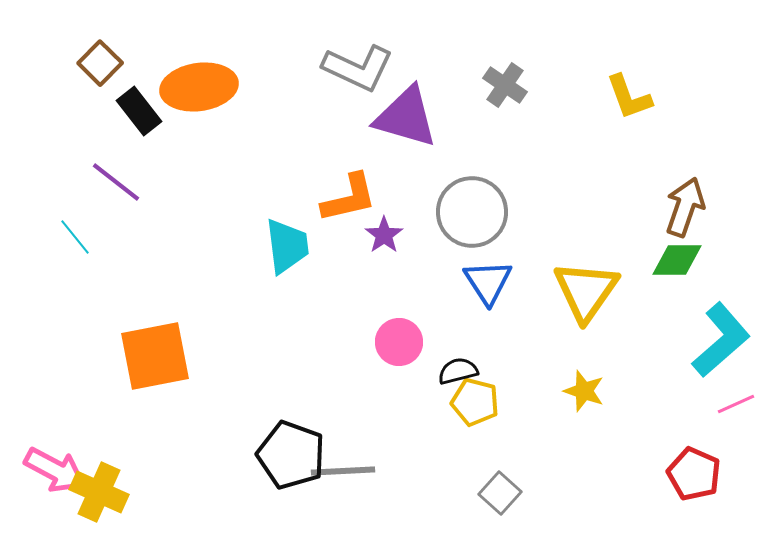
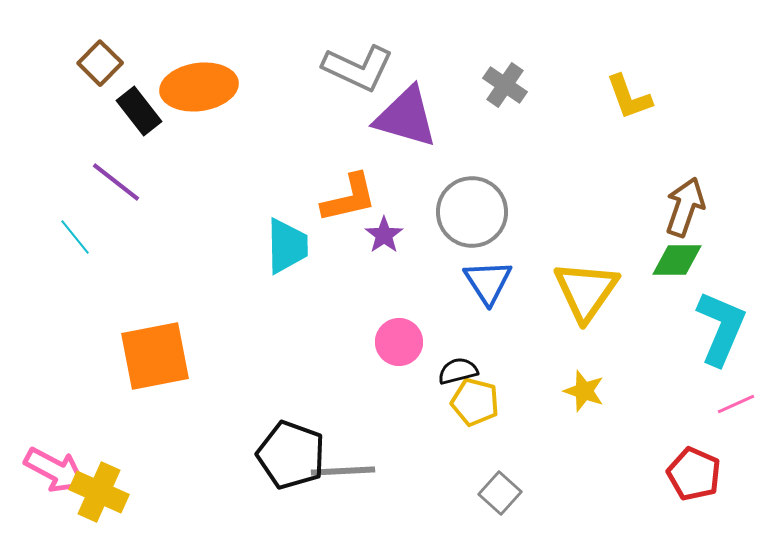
cyan trapezoid: rotated 6 degrees clockwise
cyan L-shape: moved 12 px up; rotated 26 degrees counterclockwise
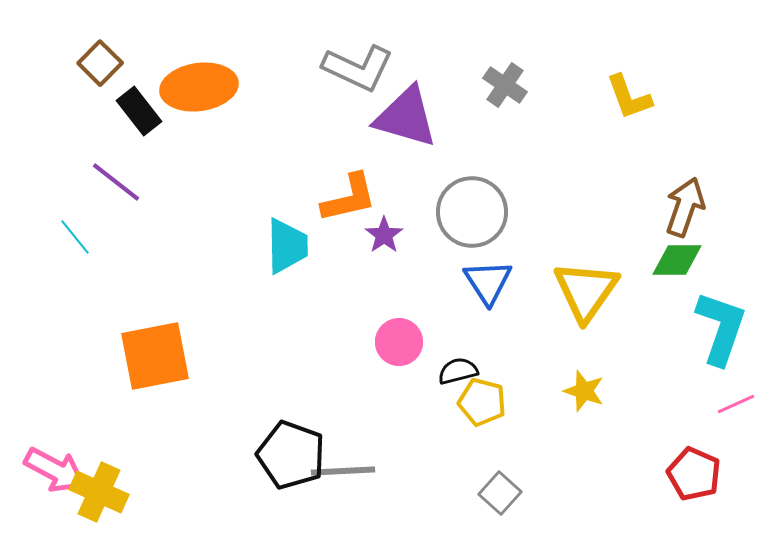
cyan L-shape: rotated 4 degrees counterclockwise
yellow pentagon: moved 7 px right
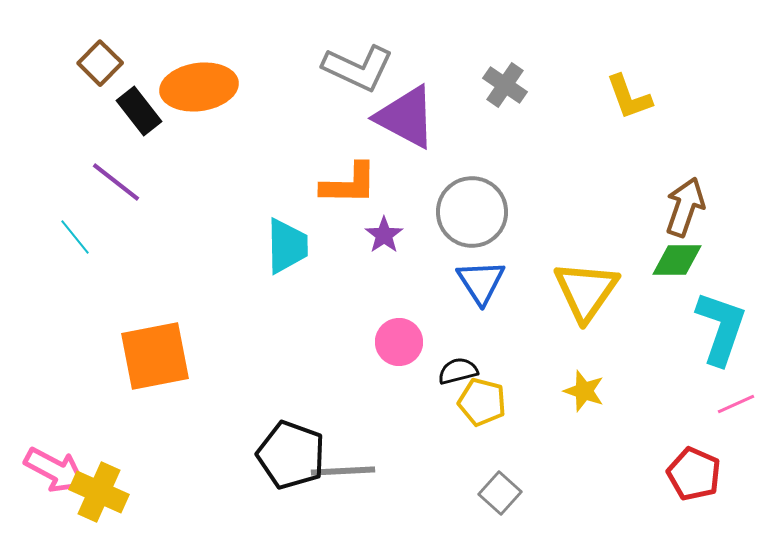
purple triangle: rotated 12 degrees clockwise
orange L-shape: moved 14 px up; rotated 14 degrees clockwise
blue triangle: moved 7 px left
